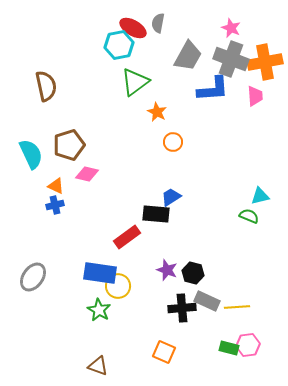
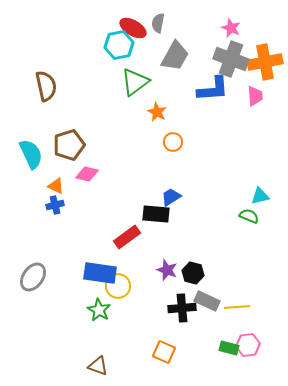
gray trapezoid: moved 13 px left
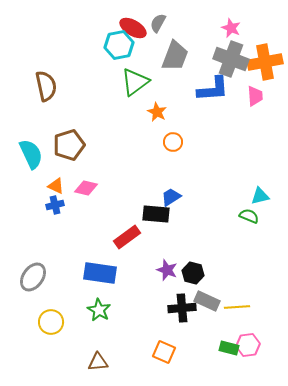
gray semicircle: rotated 18 degrees clockwise
gray trapezoid: rotated 8 degrees counterclockwise
pink diamond: moved 1 px left, 14 px down
yellow circle: moved 67 px left, 36 px down
brown triangle: moved 4 px up; rotated 25 degrees counterclockwise
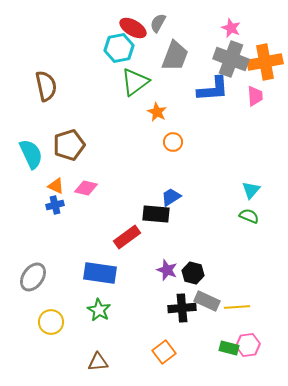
cyan hexagon: moved 3 px down
cyan triangle: moved 9 px left, 6 px up; rotated 36 degrees counterclockwise
orange square: rotated 30 degrees clockwise
